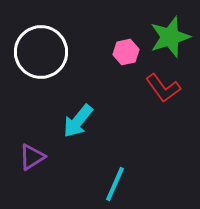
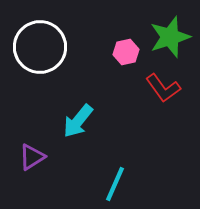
white circle: moved 1 px left, 5 px up
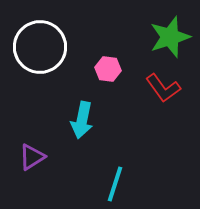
pink hexagon: moved 18 px left, 17 px down; rotated 20 degrees clockwise
cyan arrow: moved 4 px right, 1 px up; rotated 27 degrees counterclockwise
cyan line: rotated 6 degrees counterclockwise
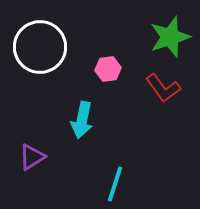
pink hexagon: rotated 15 degrees counterclockwise
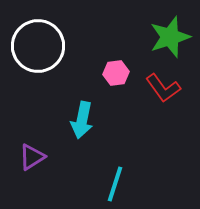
white circle: moved 2 px left, 1 px up
pink hexagon: moved 8 px right, 4 px down
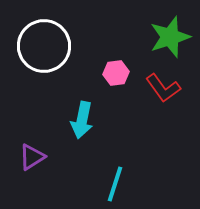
white circle: moved 6 px right
